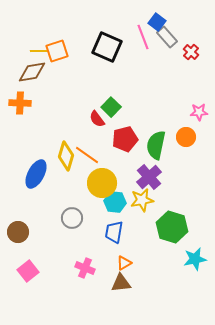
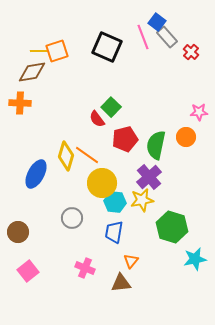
orange triangle: moved 7 px right, 2 px up; rotated 21 degrees counterclockwise
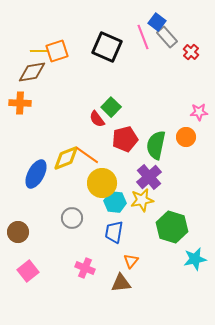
yellow diamond: moved 2 px down; rotated 52 degrees clockwise
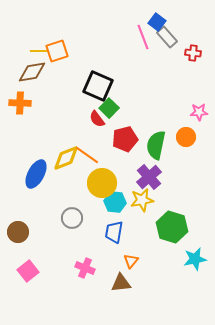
black square: moved 9 px left, 39 px down
red cross: moved 2 px right, 1 px down; rotated 35 degrees counterclockwise
green square: moved 2 px left, 1 px down
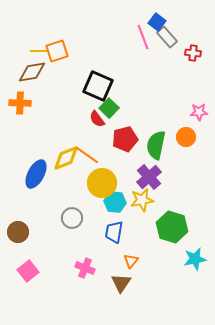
brown triangle: rotated 50 degrees counterclockwise
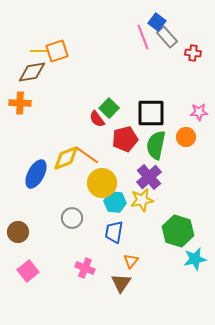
black square: moved 53 px right, 27 px down; rotated 24 degrees counterclockwise
green hexagon: moved 6 px right, 4 px down
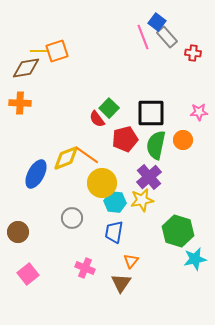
brown diamond: moved 6 px left, 4 px up
orange circle: moved 3 px left, 3 px down
pink square: moved 3 px down
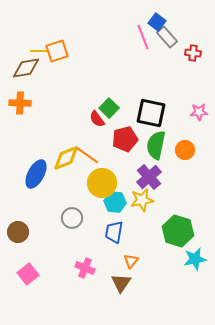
black square: rotated 12 degrees clockwise
orange circle: moved 2 px right, 10 px down
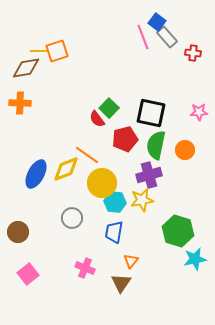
yellow diamond: moved 11 px down
purple cross: moved 2 px up; rotated 25 degrees clockwise
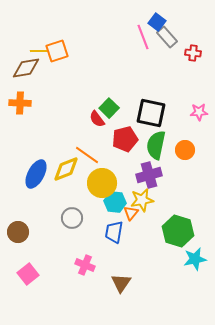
orange triangle: moved 48 px up
pink cross: moved 3 px up
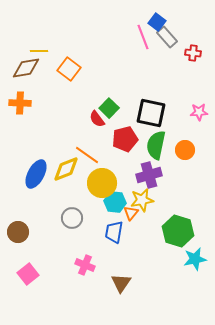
orange square: moved 12 px right, 18 px down; rotated 35 degrees counterclockwise
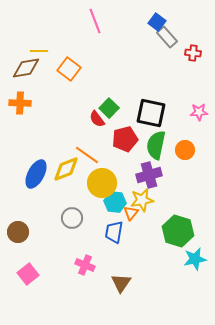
pink line: moved 48 px left, 16 px up
